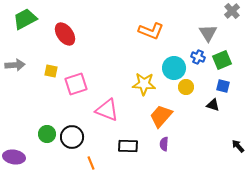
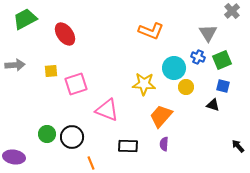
yellow square: rotated 16 degrees counterclockwise
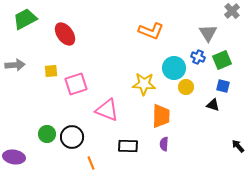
orange trapezoid: rotated 140 degrees clockwise
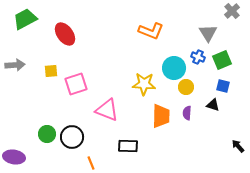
purple semicircle: moved 23 px right, 31 px up
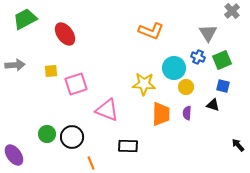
orange trapezoid: moved 2 px up
black arrow: moved 1 px up
purple ellipse: moved 2 px up; rotated 45 degrees clockwise
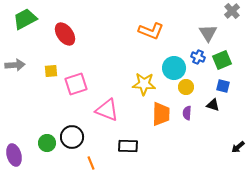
green circle: moved 9 px down
black arrow: moved 2 px down; rotated 88 degrees counterclockwise
purple ellipse: rotated 20 degrees clockwise
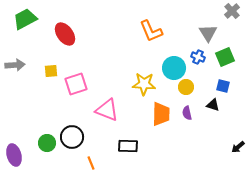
orange L-shape: rotated 45 degrees clockwise
green square: moved 3 px right, 3 px up
purple semicircle: rotated 16 degrees counterclockwise
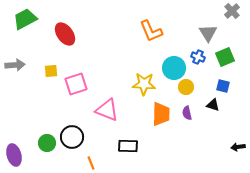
black arrow: rotated 32 degrees clockwise
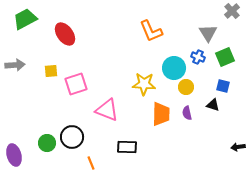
black rectangle: moved 1 px left, 1 px down
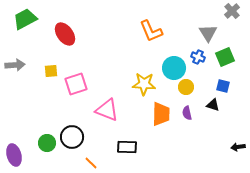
orange line: rotated 24 degrees counterclockwise
